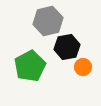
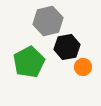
green pentagon: moved 1 px left, 4 px up
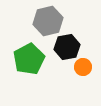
green pentagon: moved 3 px up
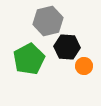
black hexagon: rotated 15 degrees clockwise
orange circle: moved 1 px right, 1 px up
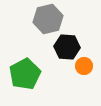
gray hexagon: moved 2 px up
green pentagon: moved 4 px left, 15 px down
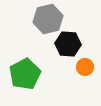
black hexagon: moved 1 px right, 3 px up
orange circle: moved 1 px right, 1 px down
